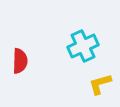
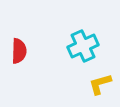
red semicircle: moved 1 px left, 10 px up
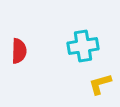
cyan cross: rotated 16 degrees clockwise
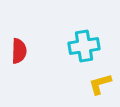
cyan cross: moved 1 px right
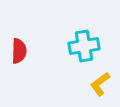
yellow L-shape: rotated 20 degrees counterclockwise
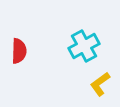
cyan cross: rotated 20 degrees counterclockwise
